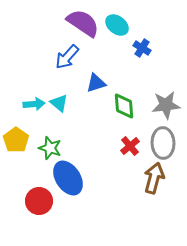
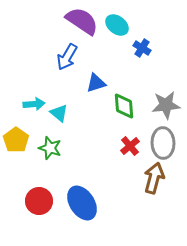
purple semicircle: moved 1 px left, 2 px up
blue arrow: rotated 12 degrees counterclockwise
cyan triangle: moved 10 px down
blue ellipse: moved 14 px right, 25 px down
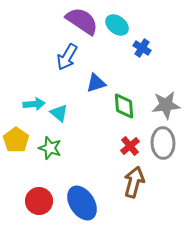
brown arrow: moved 20 px left, 4 px down
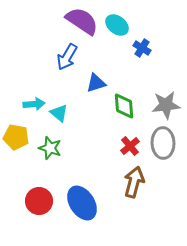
yellow pentagon: moved 3 px up; rotated 25 degrees counterclockwise
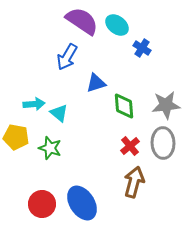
red circle: moved 3 px right, 3 px down
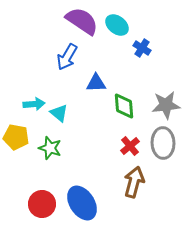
blue triangle: rotated 15 degrees clockwise
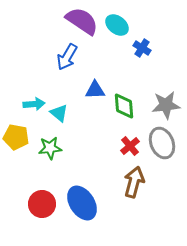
blue triangle: moved 1 px left, 7 px down
gray ellipse: moved 1 px left; rotated 20 degrees counterclockwise
green star: rotated 25 degrees counterclockwise
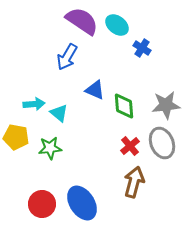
blue triangle: rotated 25 degrees clockwise
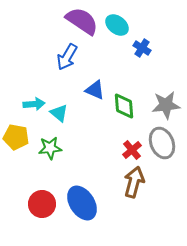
red cross: moved 2 px right, 4 px down
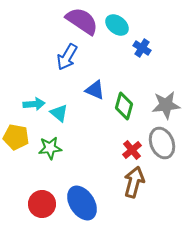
green diamond: rotated 20 degrees clockwise
